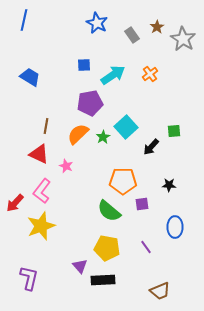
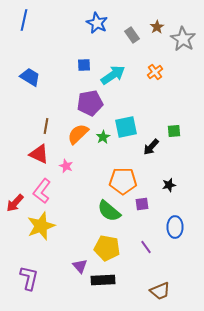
orange cross: moved 5 px right, 2 px up
cyan square: rotated 30 degrees clockwise
black star: rotated 16 degrees counterclockwise
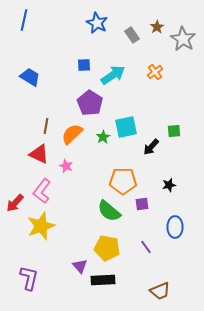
purple pentagon: rotated 30 degrees counterclockwise
orange semicircle: moved 6 px left
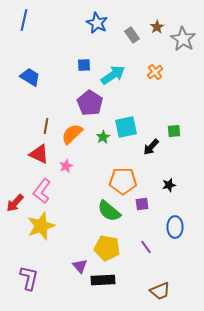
pink star: rotated 24 degrees clockwise
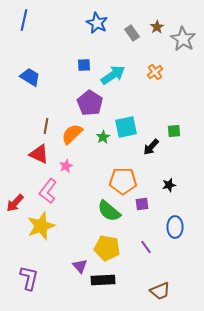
gray rectangle: moved 2 px up
pink L-shape: moved 6 px right
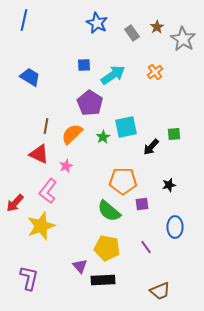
green square: moved 3 px down
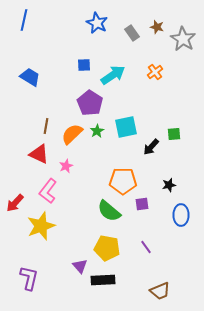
brown star: rotated 24 degrees counterclockwise
green star: moved 6 px left, 6 px up
blue ellipse: moved 6 px right, 12 px up
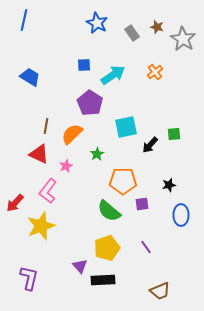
green star: moved 23 px down
black arrow: moved 1 px left, 2 px up
yellow pentagon: rotated 30 degrees counterclockwise
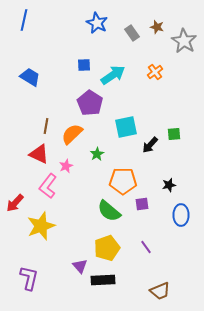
gray star: moved 1 px right, 2 px down
pink L-shape: moved 5 px up
